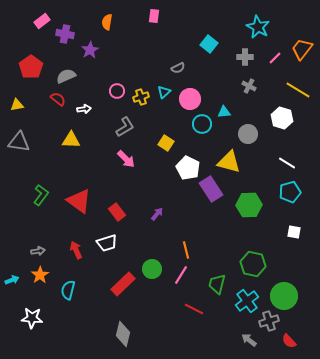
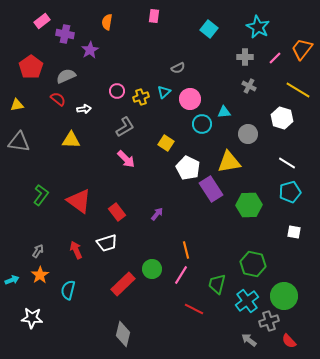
cyan square at (209, 44): moved 15 px up
yellow triangle at (229, 162): rotated 25 degrees counterclockwise
gray arrow at (38, 251): rotated 48 degrees counterclockwise
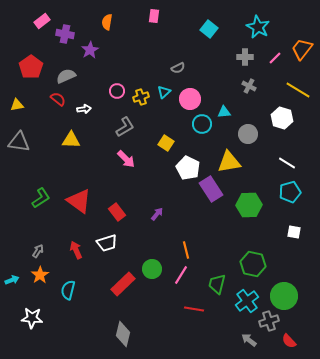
green L-shape at (41, 195): moved 3 px down; rotated 20 degrees clockwise
red line at (194, 309): rotated 18 degrees counterclockwise
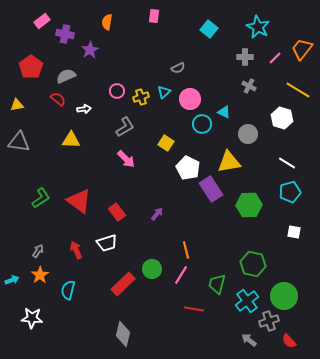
cyan triangle at (224, 112): rotated 32 degrees clockwise
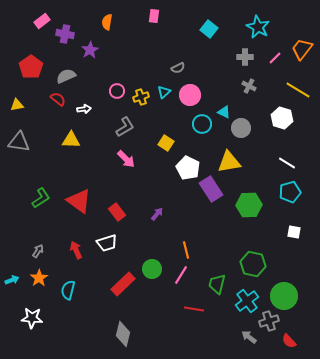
pink circle at (190, 99): moved 4 px up
gray circle at (248, 134): moved 7 px left, 6 px up
orange star at (40, 275): moved 1 px left, 3 px down
gray arrow at (249, 340): moved 3 px up
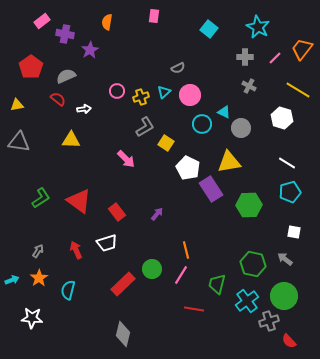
gray L-shape at (125, 127): moved 20 px right
gray arrow at (249, 337): moved 36 px right, 78 px up
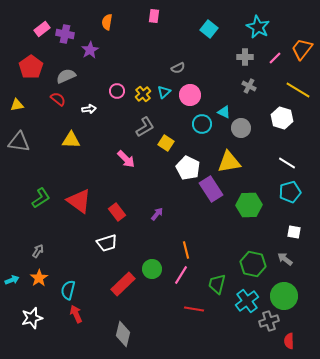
pink rectangle at (42, 21): moved 8 px down
yellow cross at (141, 97): moved 2 px right, 3 px up; rotated 21 degrees counterclockwise
white arrow at (84, 109): moved 5 px right
red arrow at (76, 250): moved 64 px down
white star at (32, 318): rotated 20 degrees counterclockwise
red semicircle at (289, 341): rotated 42 degrees clockwise
